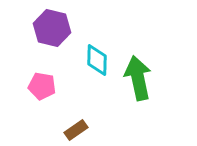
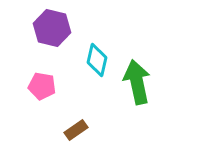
cyan diamond: rotated 12 degrees clockwise
green arrow: moved 1 px left, 4 px down
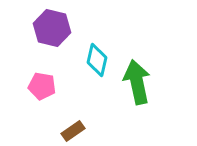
brown rectangle: moved 3 px left, 1 px down
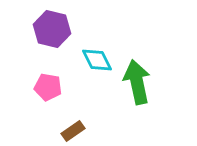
purple hexagon: moved 1 px down
cyan diamond: rotated 40 degrees counterclockwise
pink pentagon: moved 6 px right, 1 px down
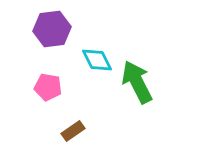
purple hexagon: rotated 21 degrees counterclockwise
green arrow: rotated 15 degrees counterclockwise
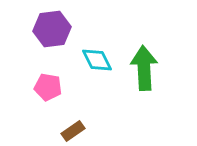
green arrow: moved 7 px right, 14 px up; rotated 24 degrees clockwise
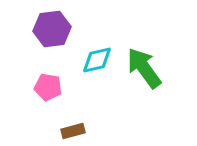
cyan diamond: rotated 76 degrees counterclockwise
green arrow: rotated 33 degrees counterclockwise
brown rectangle: rotated 20 degrees clockwise
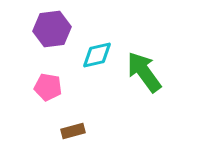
cyan diamond: moved 5 px up
green arrow: moved 4 px down
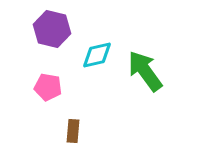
purple hexagon: rotated 21 degrees clockwise
green arrow: moved 1 px right, 1 px up
brown rectangle: rotated 70 degrees counterclockwise
